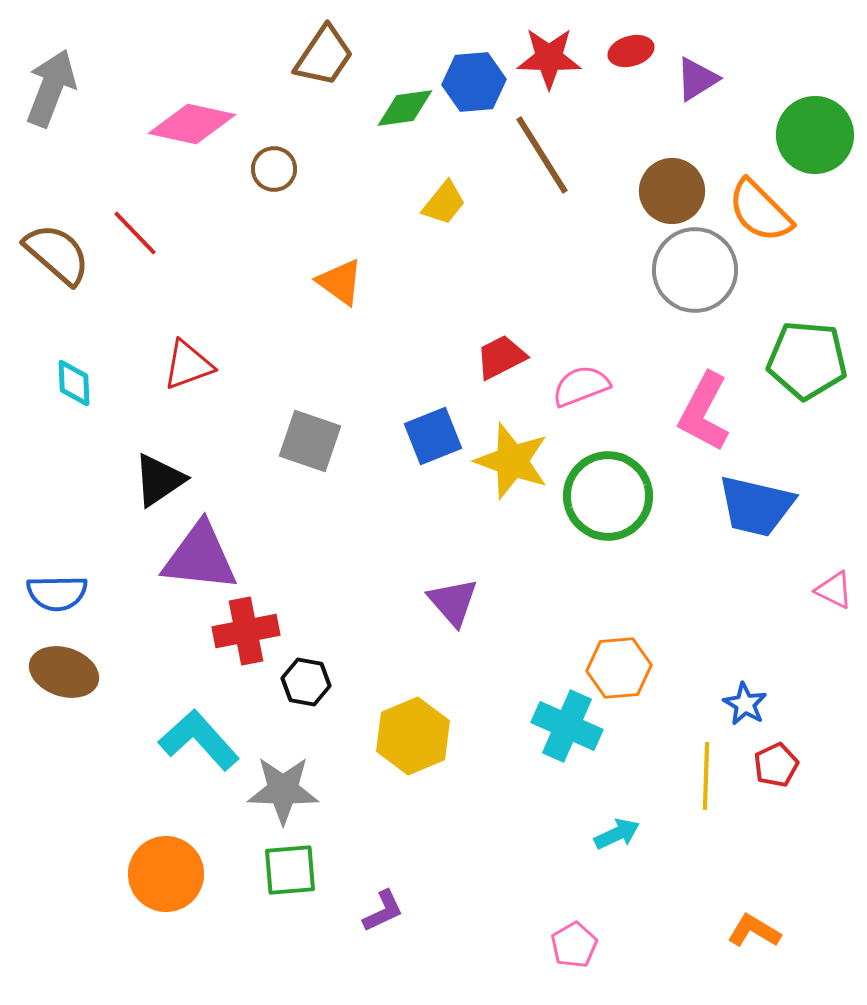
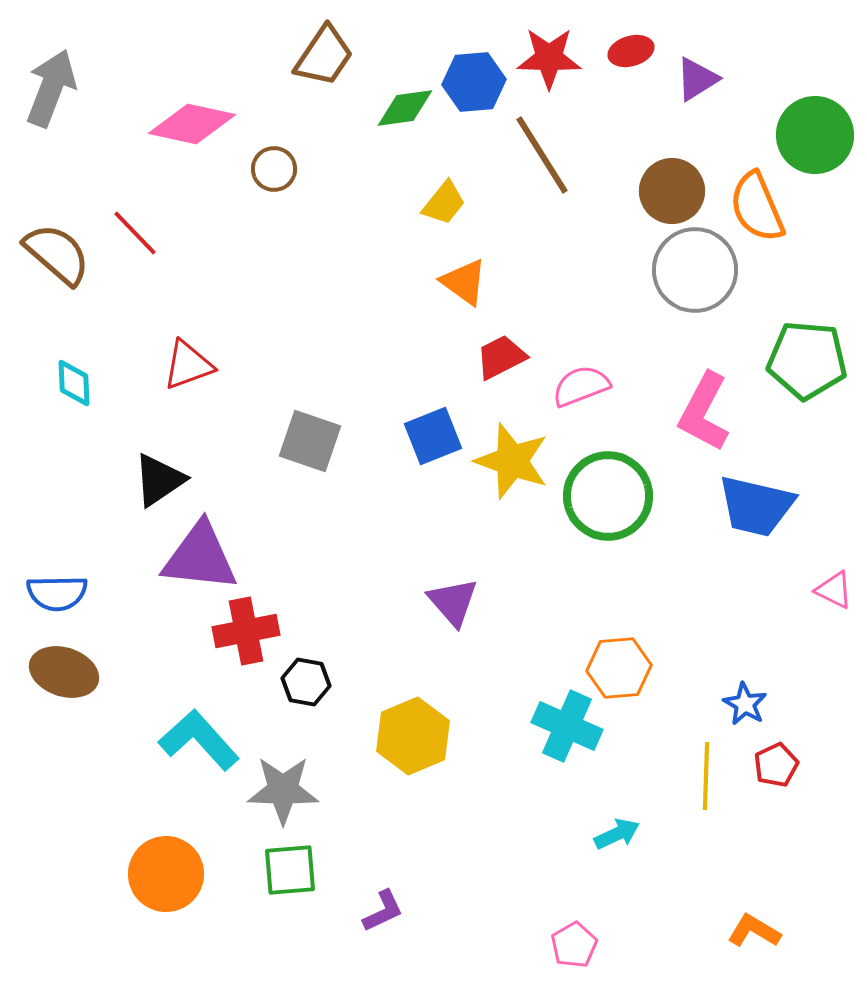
orange semicircle at (760, 211): moved 3 px left, 4 px up; rotated 22 degrees clockwise
orange triangle at (340, 282): moved 124 px right
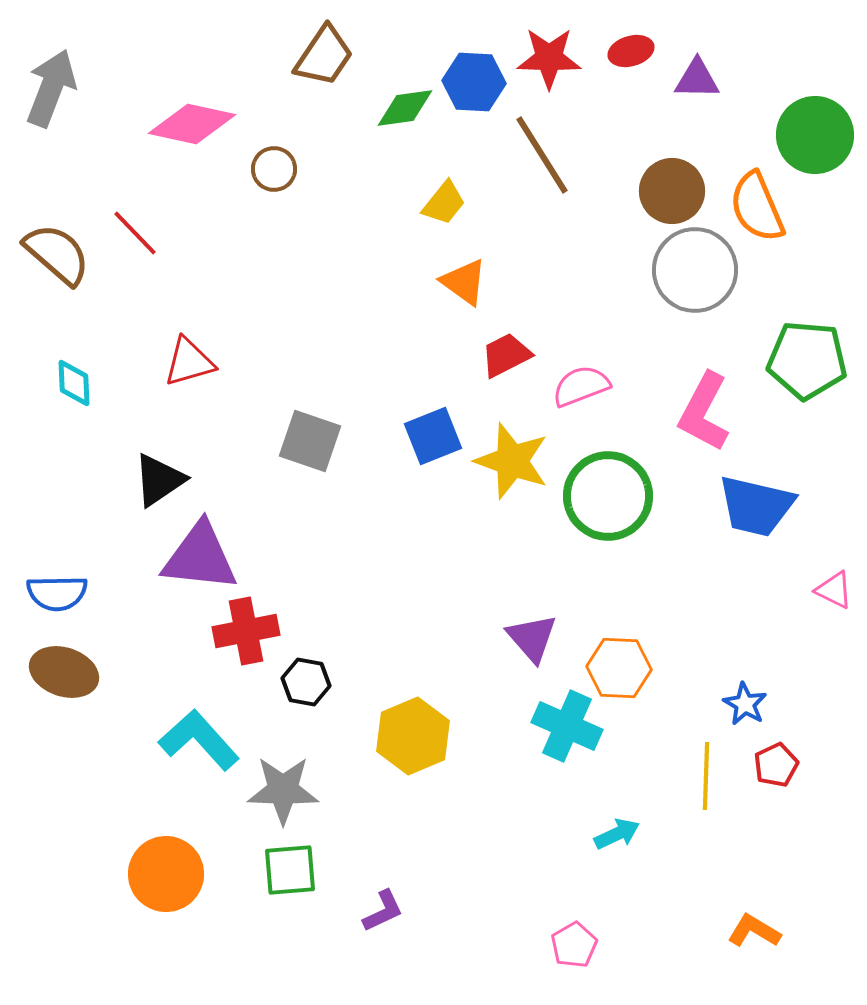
purple triangle at (697, 79): rotated 33 degrees clockwise
blue hexagon at (474, 82): rotated 8 degrees clockwise
red trapezoid at (501, 357): moved 5 px right, 2 px up
red triangle at (188, 365): moved 1 px right, 3 px up; rotated 4 degrees clockwise
purple triangle at (453, 602): moved 79 px right, 36 px down
orange hexagon at (619, 668): rotated 8 degrees clockwise
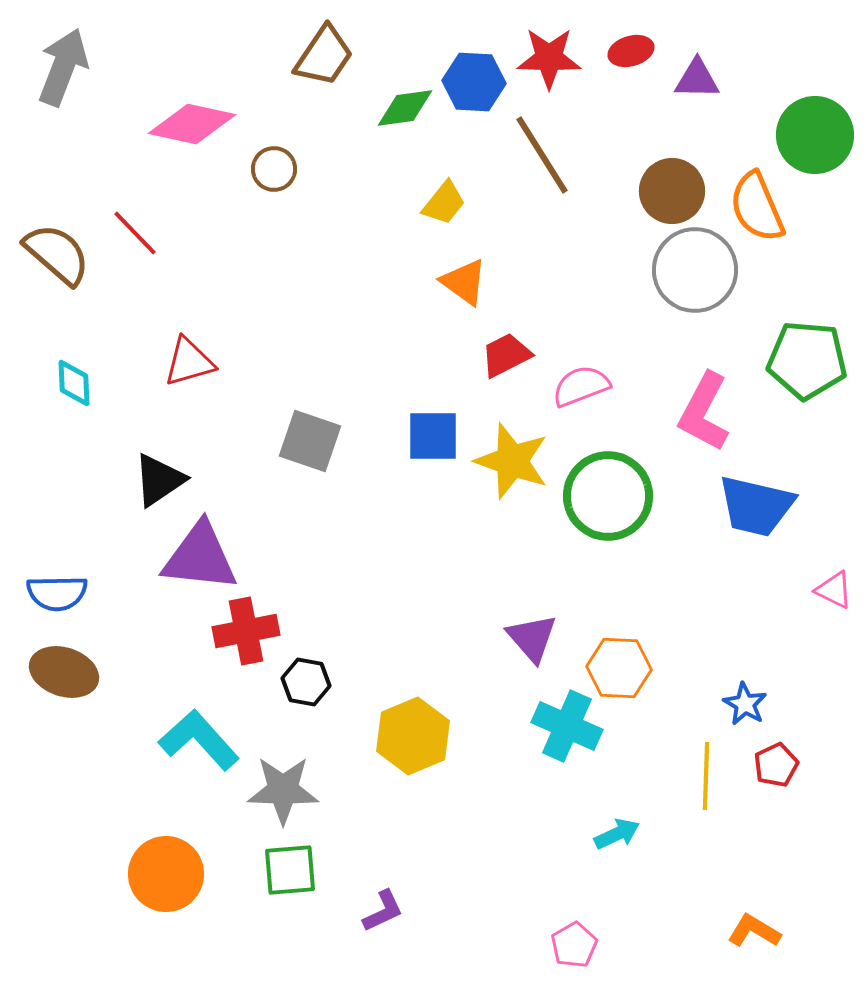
gray arrow at (51, 88): moved 12 px right, 21 px up
blue square at (433, 436): rotated 22 degrees clockwise
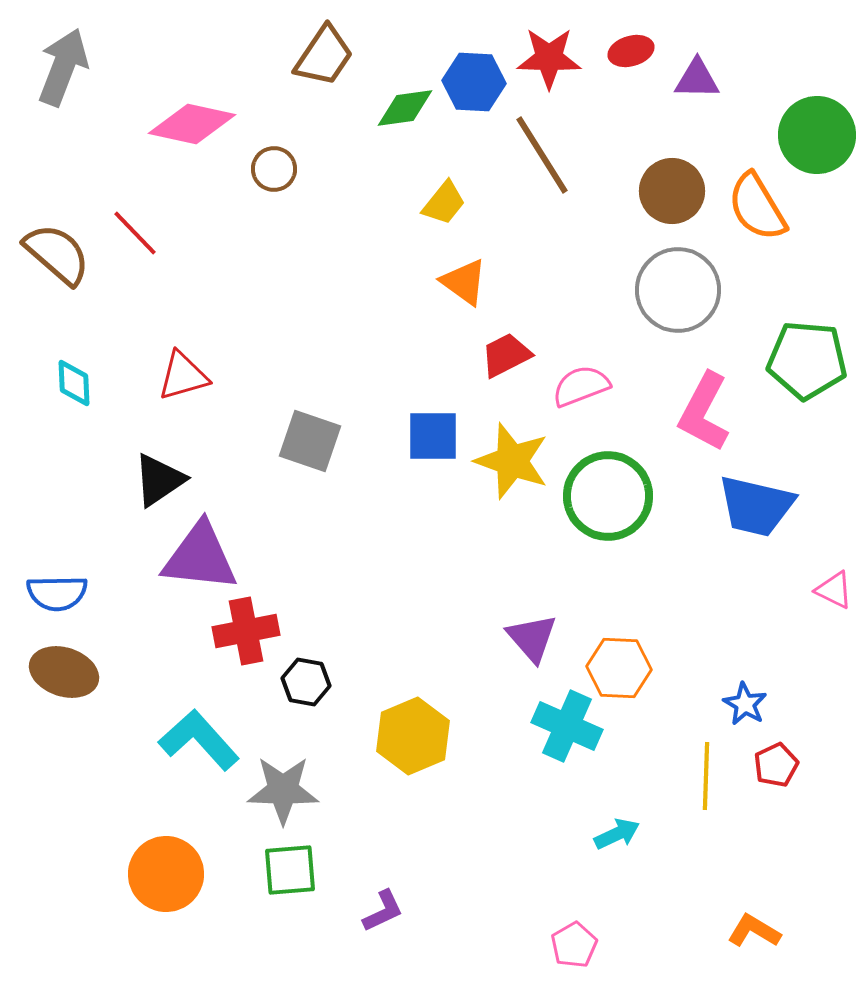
green circle at (815, 135): moved 2 px right
orange semicircle at (757, 207): rotated 8 degrees counterclockwise
gray circle at (695, 270): moved 17 px left, 20 px down
red triangle at (189, 362): moved 6 px left, 14 px down
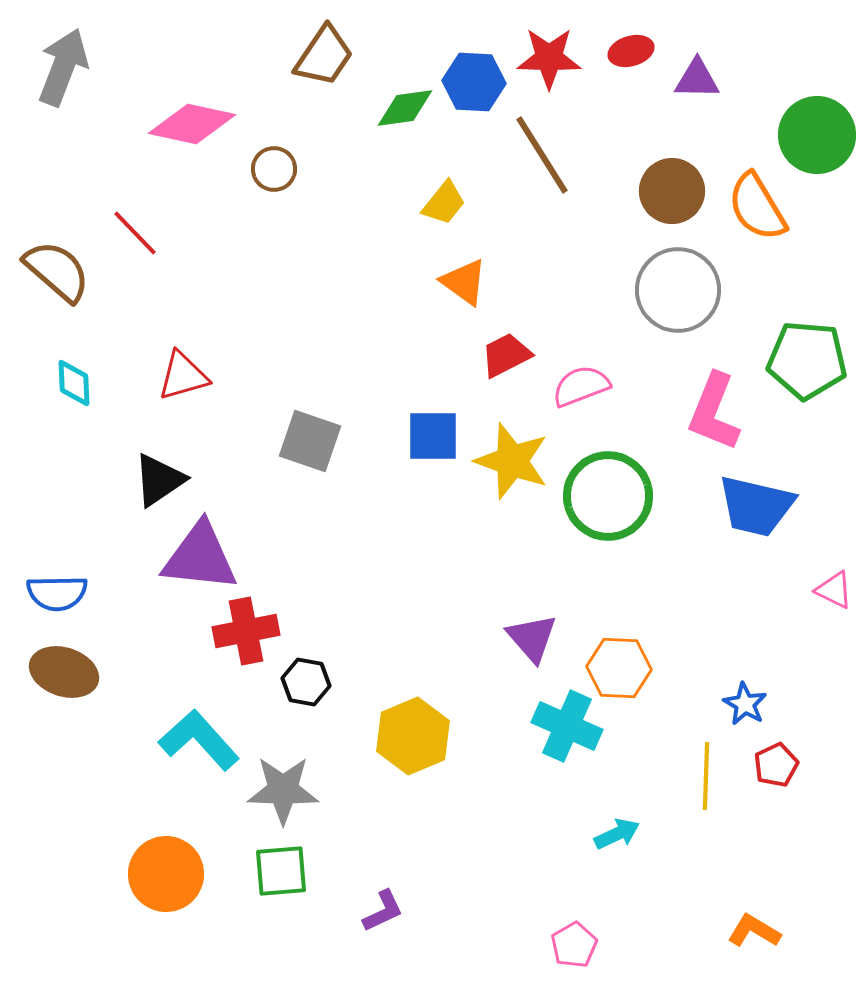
brown semicircle at (57, 254): moved 17 px down
pink L-shape at (704, 412): moved 10 px right; rotated 6 degrees counterclockwise
green square at (290, 870): moved 9 px left, 1 px down
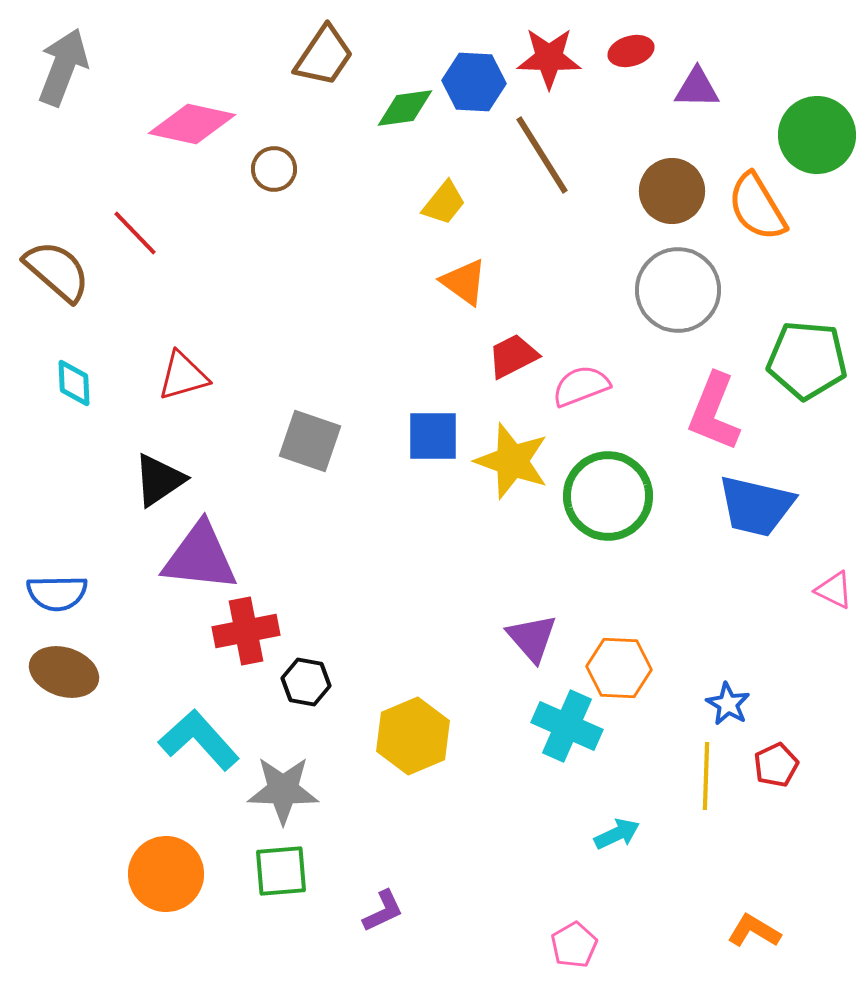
purple triangle at (697, 79): moved 9 px down
red trapezoid at (506, 355): moved 7 px right, 1 px down
blue star at (745, 704): moved 17 px left
